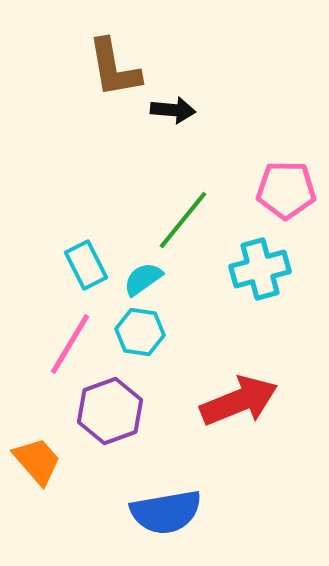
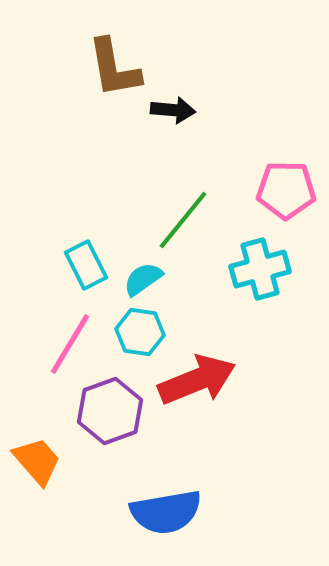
red arrow: moved 42 px left, 21 px up
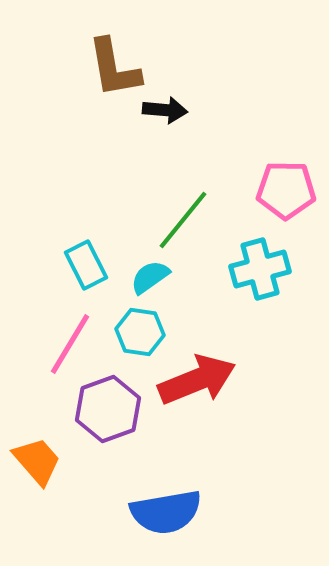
black arrow: moved 8 px left
cyan semicircle: moved 7 px right, 2 px up
purple hexagon: moved 2 px left, 2 px up
